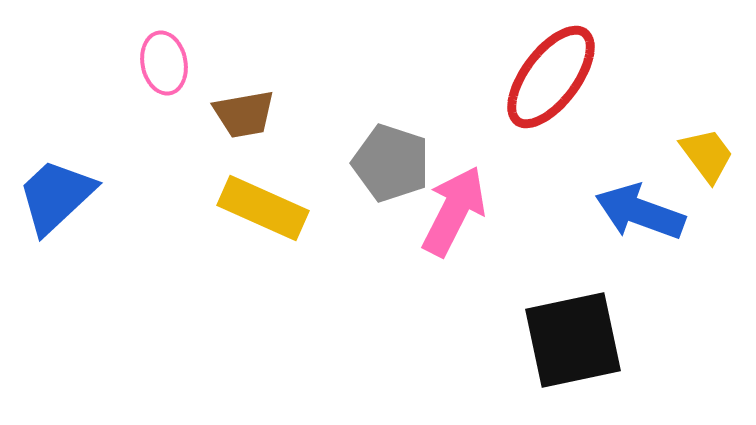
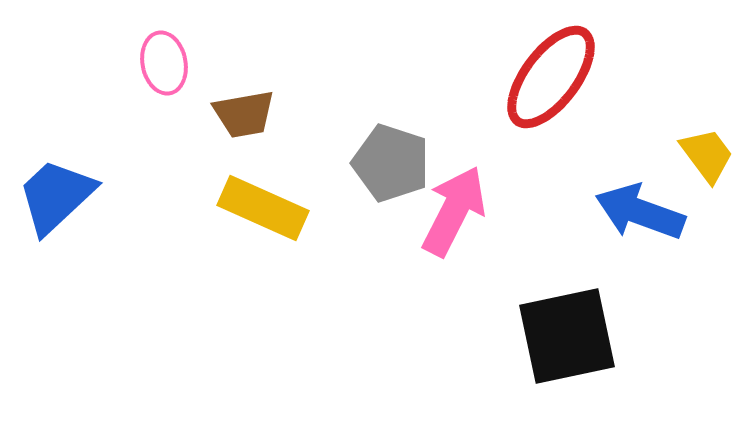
black square: moved 6 px left, 4 px up
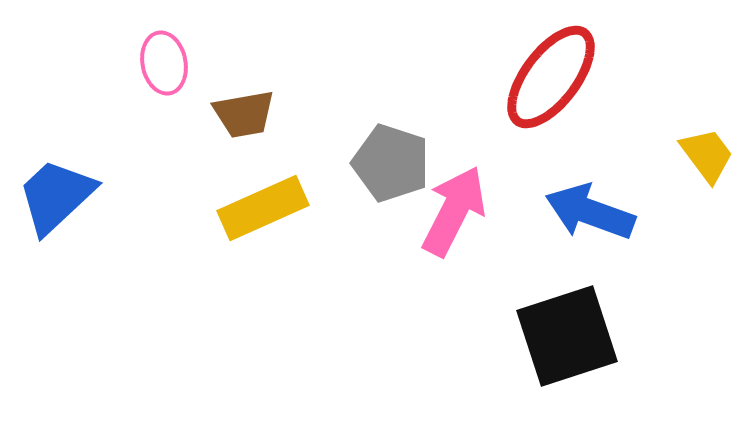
yellow rectangle: rotated 48 degrees counterclockwise
blue arrow: moved 50 px left
black square: rotated 6 degrees counterclockwise
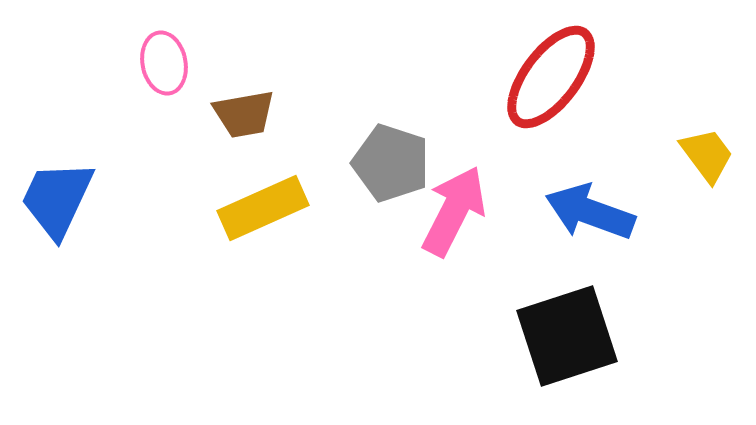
blue trapezoid: moved 1 px right, 3 px down; rotated 22 degrees counterclockwise
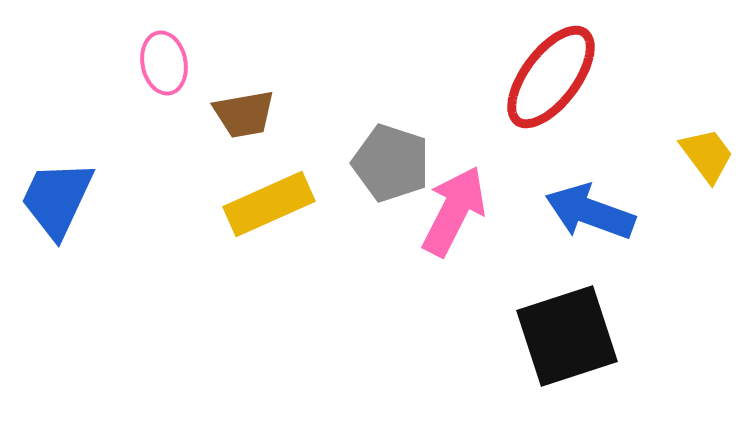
yellow rectangle: moved 6 px right, 4 px up
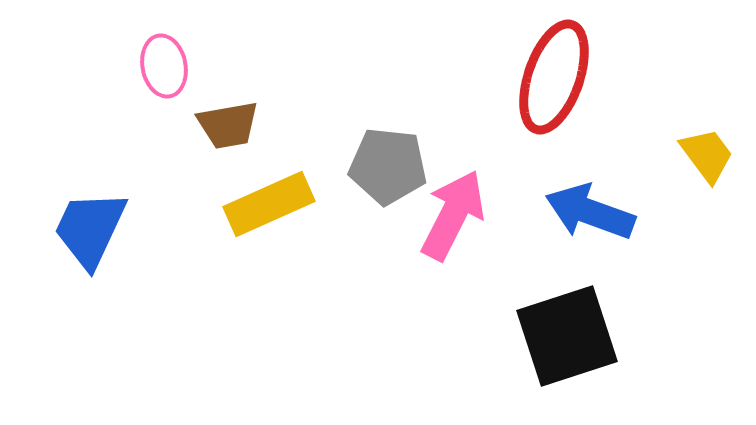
pink ellipse: moved 3 px down
red ellipse: moved 3 px right; rotated 18 degrees counterclockwise
brown trapezoid: moved 16 px left, 11 px down
gray pentagon: moved 3 px left, 3 px down; rotated 12 degrees counterclockwise
blue trapezoid: moved 33 px right, 30 px down
pink arrow: moved 1 px left, 4 px down
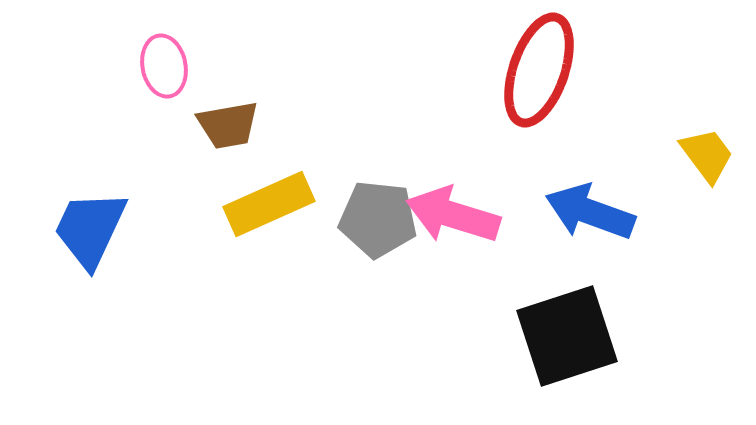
red ellipse: moved 15 px left, 7 px up
gray pentagon: moved 10 px left, 53 px down
pink arrow: rotated 100 degrees counterclockwise
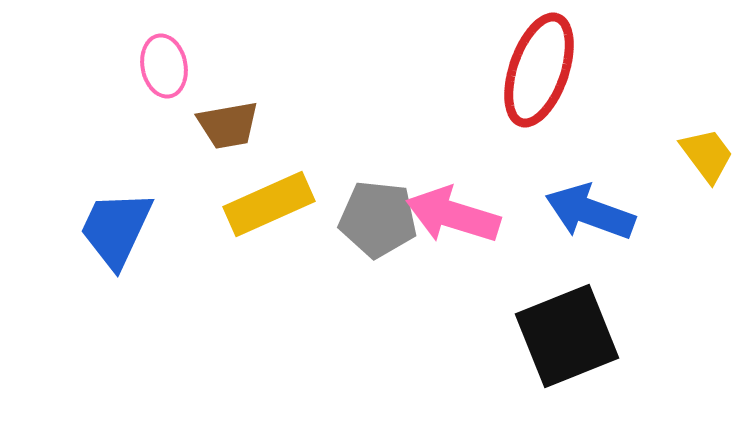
blue trapezoid: moved 26 px right
black square: rotated 4 degrees counterclockwise
